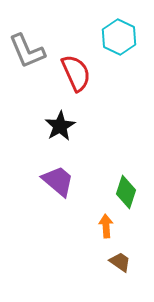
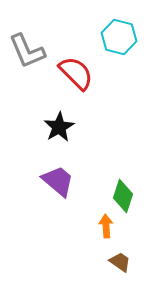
cyan hexagon: rotated 12 degrees counterclockwise
red semicircle: rotated 21 degrees counterclockwise
black star: moved 1 px left, 1 px down
green diamond: moved 3 px left, 4 px down
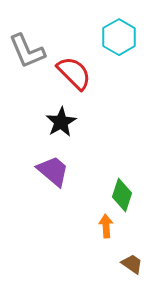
cyan hexagon: rotated 16 degrees clockwise
red semicircle: moved 2 px left
black star: moved 2 px right, 5 px up
purple trapezoid: moved 5 px left, 10 px up
green diamond: moved 1 px left, 1 px up
brown trapezoid: moved 12 px right, 2 px down
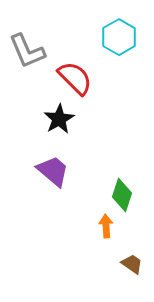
red semicircle: moved 1 px right, 5 px down
black star: moved 2 px left, 3 px up
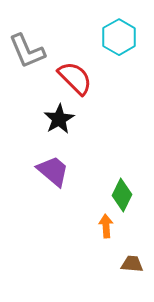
green diamond: rotated 8 degrees clockwise
brown trapezoid: rotated 30 degrees counterclockwise
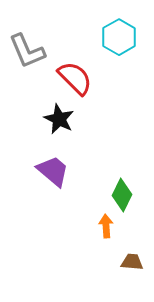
black star: rotated 16 degrees counterclockwise
brown trapezoid: moved 2 px up
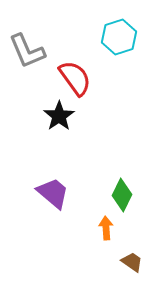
cyan hexagon: rotated 12 degrees clockwise
red semicircle: rotated 9 degrees clockwise
black star: moved 3 px up; rotated 12 degrees clockwise
purple trapezoid: moved 22 px down
orange arrow: moved 2 px down
brown trapezoid: rotated 30 degrees clockwise
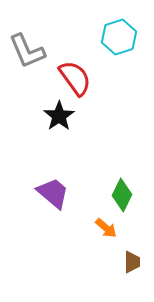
orange arrow: rotated 135 degrees clockwise
brown trapezoid: rotated 55 degrees clockwise
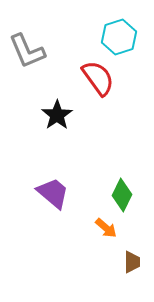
red semicircle: moved 23 px right
black star: moved 2 px left, 1 px up
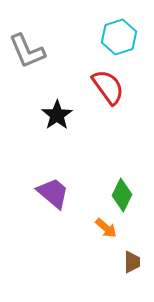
red semicircle: moved 10 px right, 9 px down
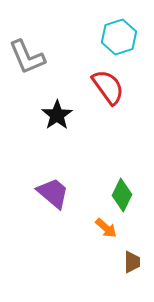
gray L-shape: moved 6 px down
